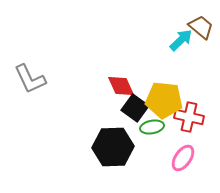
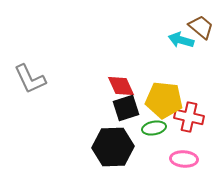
cyan arrow: rotated 120 degrees counterclockwise
black square: moved 9 px left; rotated 36 degrees clockwise
green ellipse: moved 2 px right, 1 px down
pink ellipse: moved 1 px right, 1 px down; rotated 60 degrees clockwise
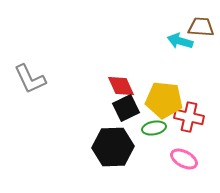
brown trapezoid: rotated 36 degrees counterclockwise
cyan arrow: moved 1 px left, 1 px down
black square: rotated 8 degrees counterclockwise
pink ellipse: rotated 24 degrees clockwise
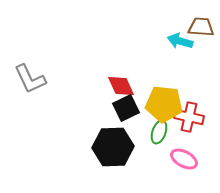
yellow pentagon: moved 4 px down
green ellipse: moved 5 px right, 4 px down; rotated 60 degrees counterclockwise
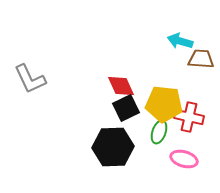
brown trapezoid: moved 32 px down
pink ellipse: rotated 12 degrees counterclockwise
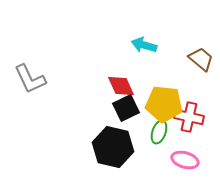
cyan arrow: moved 36 px left, 4 px down
brown trapezoid: rotated 36 degrees clockwise
black hexagon: rotated 15 degrees clockwise
pink ellipse: moved 1 px right, 1 px down
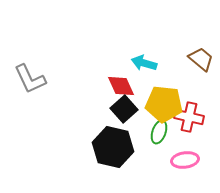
cyan arrow: moved 18 px down
black square: moved 2 px left, 1 px down; rotated 16 degrees counterclockwise
pink ellipse: rotated 24 degrees counterclockwise
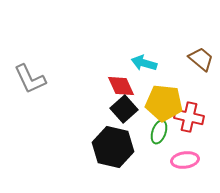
yellow pentagon: moved 1 px up
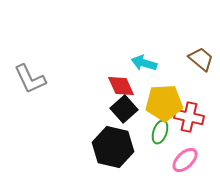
yellow pentagon: rotated 9 degrees counterclockwise
green ellipse: moved 1 px right
pink ellipse: rotated 36 degrees counterclockwise
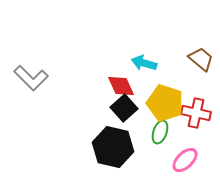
gray L-shape: moved 1 px right, 1 px up; rotated 20 degrees counterclockwise
yellow pentagon: moved 1 px right; rotated 21 degrees clockwise
black square: moved 1 px up
red cross: moved 7 px right, 4 px up
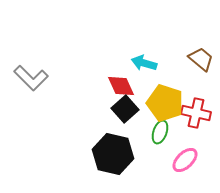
black square: moved 1 px right, 1 px down
black hexagon: moved 7 px down
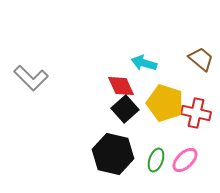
green ellipse: moved 4 px left, 28 px down
